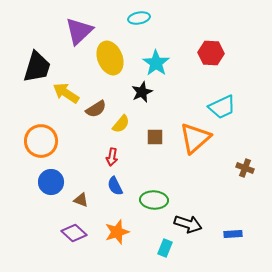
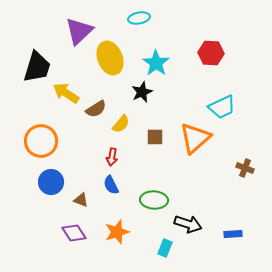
blue semicircle: moved 4 px left, 1 px up
purple diamond: rotated 15 degrees clockwise
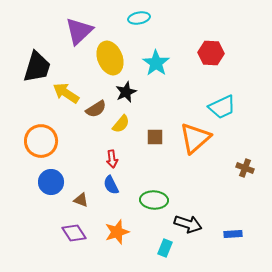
black star: moved 16 px left
red arrow: moved 2 px down; rotated 18 degrees counterclockwise
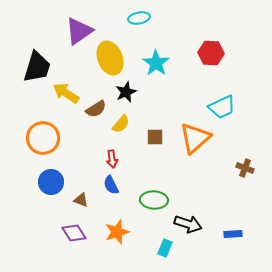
purple triangle: rotated 8 degrees clockwise
orange circle: moved 2 px right, 3 px up
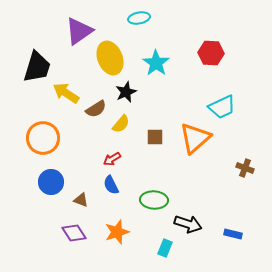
red arrow: rotated 66 degrees clockwise
blue rectangle: rotated 18 degrees clockwise
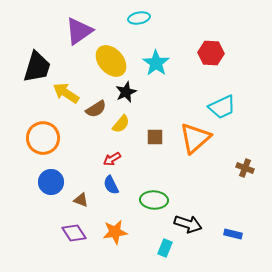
yellow ellipse: moved 1 px right, 3 px down; rotated 20 degrees counterclockwise
orange star: moved 2 px left; rotated 10 degrees clockwise
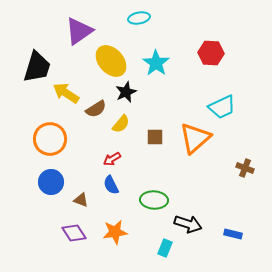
orange circle: moved 7 px right, 1 px down
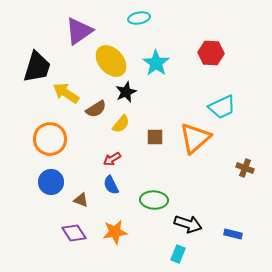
cyan rectangle: moved 13 px right, 6 px down
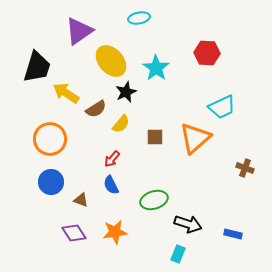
red hexagon: moved 4 px left
cyan star: moved 5 px down
red arrow: rotated 18 degrees counterclockwise
green ellipse: rotated 20 degrees counterclockwise
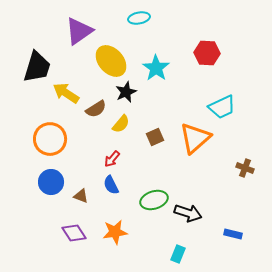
brown square: rotated 24 degrees counterclockwise
brown triangle: moved 4 px up
black arrow: moved 11 px up
